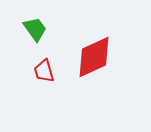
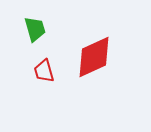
green trapezoid: rotated 20 degrees clockwise
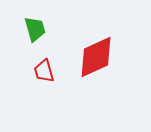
red diamond: moved 2 px right
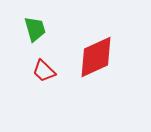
red trapezoid: rotated 30 degrees counterclockwise
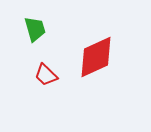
red trapezoid: moved 2 px right, 4 px down
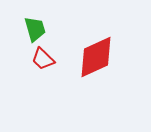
red trapezoid: moved 3 px left, 16 px up
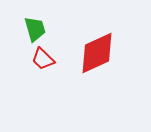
red diamond: moved 1 px right, 4 px up
